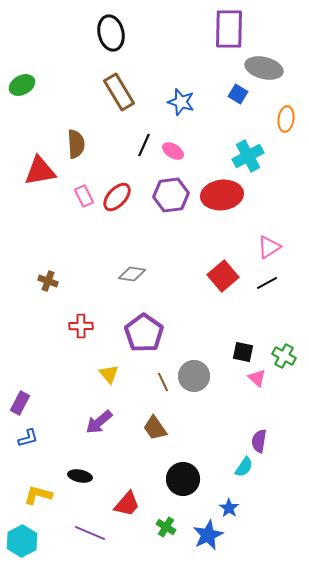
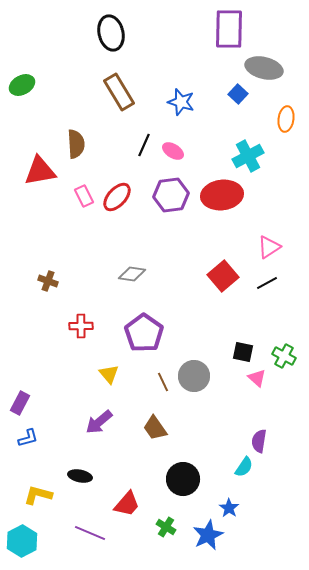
blue square at (238, 94): rotated 12 degrees clockwise
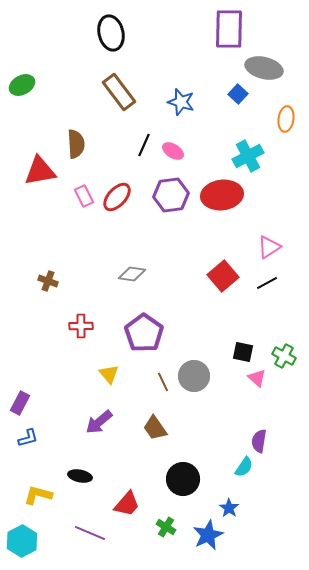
brown rectangle at (119, 92): rotated 6 degrees counterclockwise
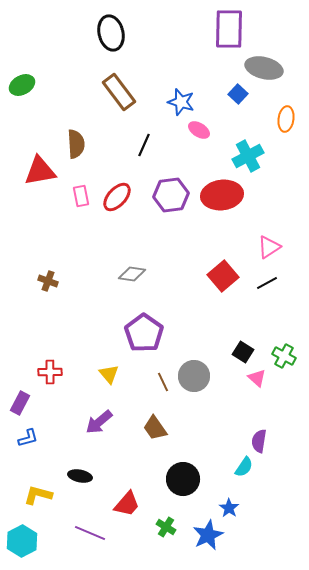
pink ellipse at (173, 151): moved 26 px right, 21 px up
pink rectangle at (84, 196): moved 3 px left; rotated 15 degrees clockwise
red cross at (81, 326): moved 31 px left, 46 px down
black square at (243, 352): rotated 20 degrees clockwise
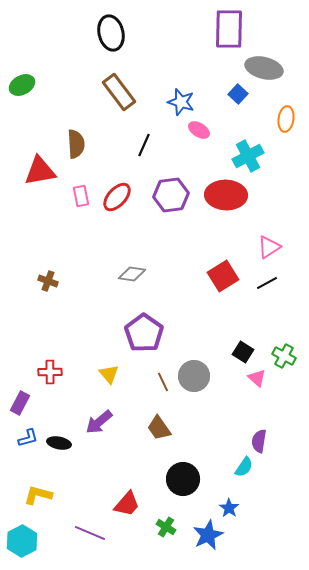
red ellipse at (222, 195): moved 4 px right; rotated 9 degrees clockwise
red square at (223, 276): rotated 8 degrees clockwise
brown trapezoid at (155, 428): moved 4 px right
black ellipse at (80, 476): moved 21 px left, 33 px up
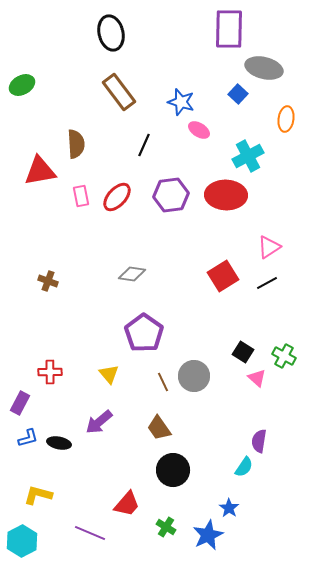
black circle at (183, 479): moved 10 px left, 9 px up
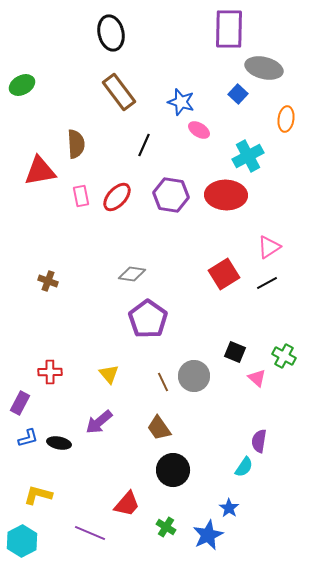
purple hexagon at (171, 195): rotated 16 degrees clockwise
red square at (223, 276): moved 1 px right, 2 px up
purple pentagon at (144, 333): moved 4 px right, 14 px up
black square at (243, 352): moved 8 px left; rotated 10 degrees counterclockwise
